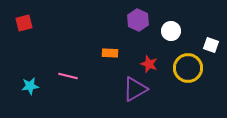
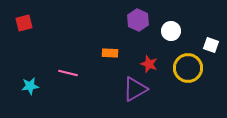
pink line: moved 3 px up
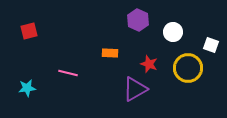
red square: moved 5 px right, 8 px down
white circle: moved 2 px right, 1 px down
cyan star: moved 3 px left, 2 px down
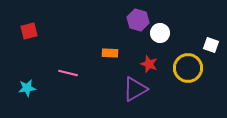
purple hexagon: rotated 10 degrees counterclockwise
white circle: moved 13 px left, 1 px down
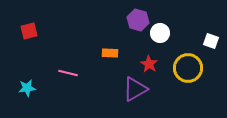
white square: moved 4 px up
red star: rotated 12 degrees clockwise
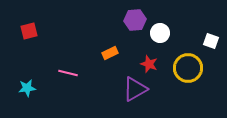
purple hexagon: moved 3 px left; rotated 20 degrees counterclockwise
orange rectangle: rotated 28 degrees counterclockwise
red star: rotated 12 degrees counterclockwise
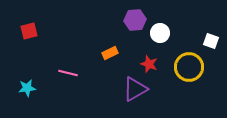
yellow circle: moved 1 px right, 1 px up
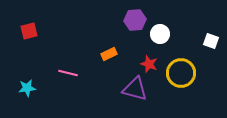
white circle: moved 1 px down
orange rectangle: moved 1 px left, 1 px down
yellow circle: moved 8 px left, 6 px down
purple triangle: rotated 44 degrees clockwise
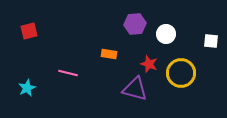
purple hexagon: moved 4 px down
white circle: moved 6 px right
white square: rotated 14 degrees counterclockwise
orange rectangle: rotated 35 degrees clockwise
cyan star: rotated 18 degrees counterclockwise
